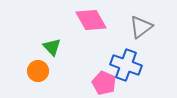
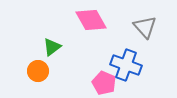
gray triangle: moved 4 px right; rotated 35 degrees counterclockwise
green triangle: rotated 36 degrees clockwise
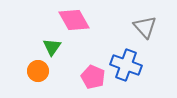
pink diamond: moved 17 px left
green triangle: rotated 18 degrees counterclockwise
pink pentagon: moved 11 px left, 6 px up
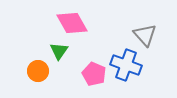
pink diamond: moved 2 px left, 3 px down
gray triangle: moved 8 px down
green triangle: moved 7 px right, 4 px down
pink pentagon: moved 1 px right, 3 px up
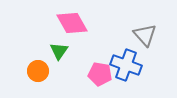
pink pentagon: moved 6 px right; rotated 15 degrees counterclockwise
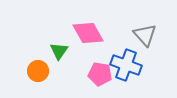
pink diamond: moved 16 px right, 10 px down
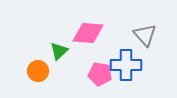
pink diamond: rotated 56 degrees counterclockwise
green triangle: rotated 12 degrees clockwise
blue cross: rotated 20 degrees counterclockwise
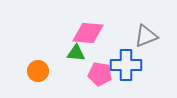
gray triangle: moved 1 px right, 1 px down; rotated 50 degrees clockwise
green triangle: moved 17 px right, 2 px down; rotated 48 degrees clockwise
